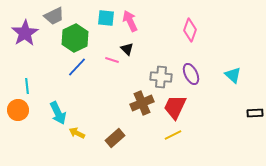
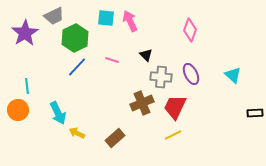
black triangle: moved 19 px right, 6 px down
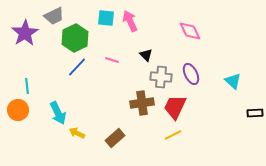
pink diamond: moved 1 px down; rotated 45 degrees counterclockwise
cyan triangle: moved 6 px down
brown cross: rotated 15 degrees clockwise
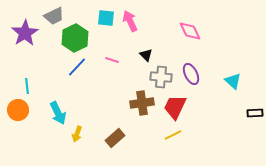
yellow arrow: moved 1 px down; rotated 98 degrees counterclockwise
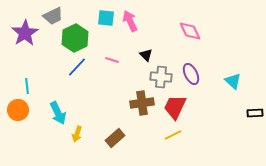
gray trapezoid: moved 1 px left
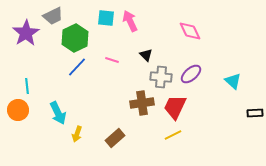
purple star: moved 1 px right
purple ellipse: rotated 75 degrees clockwise
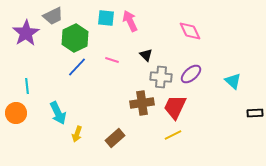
orange circle: moved 2 px left, 3 px down
